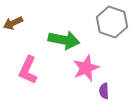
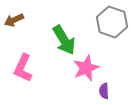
brown arrow: moved 1 px right, 3 px up
green arrow: rotated 48 degrees clockwise
pink L-shape: moved 5 px left, 2 px up
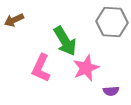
gray hexagon: rotated 16 degrees counterclockwise
green arrow: moved 1 px right, 1 px down
pink L-shape: moved 18 px right
purple semicircle: moved 7 px right; rotated 91 degrees counterclockwise
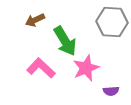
brown arrow: moved 21 px right
pink L-shape: rotated 108 degrees clockwise
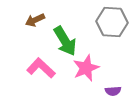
purple semicircle: moved 2 px right
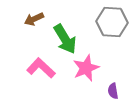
brown arrow: moved 1 px left, 1 px up
green arrow: moved 2 px up
purple semicircle: rotated 84 degrees clockwise
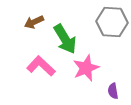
brown arrow: moved 3 px down
pink L-shape: moved 2 px up
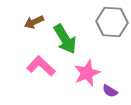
pink star: moved 1 px right, 5 px down
purple semicircle: moved 3 px left; rotated 49 degrees counterclockwise
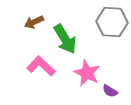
pink star: rotated 24 degrees counterclockwise
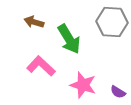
brown arrow: rotated 42 degrees clockwise
green arrow: moved 4 px right
pink star: moved 4 px left, 12 px down; rotated 8 degrees counterclockwise
purple semicircle: moved 8 px right, 1 px down
